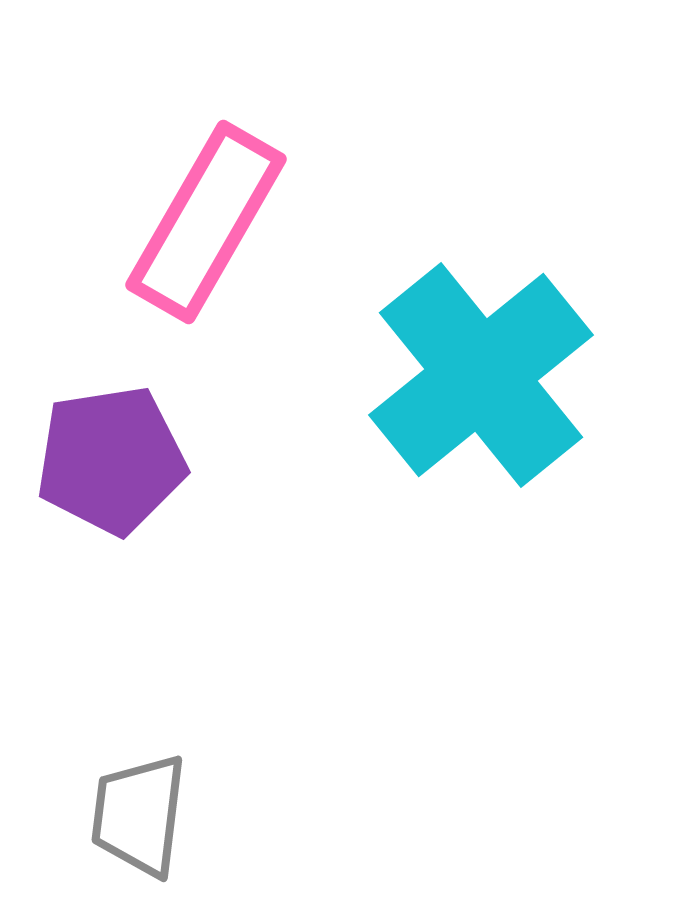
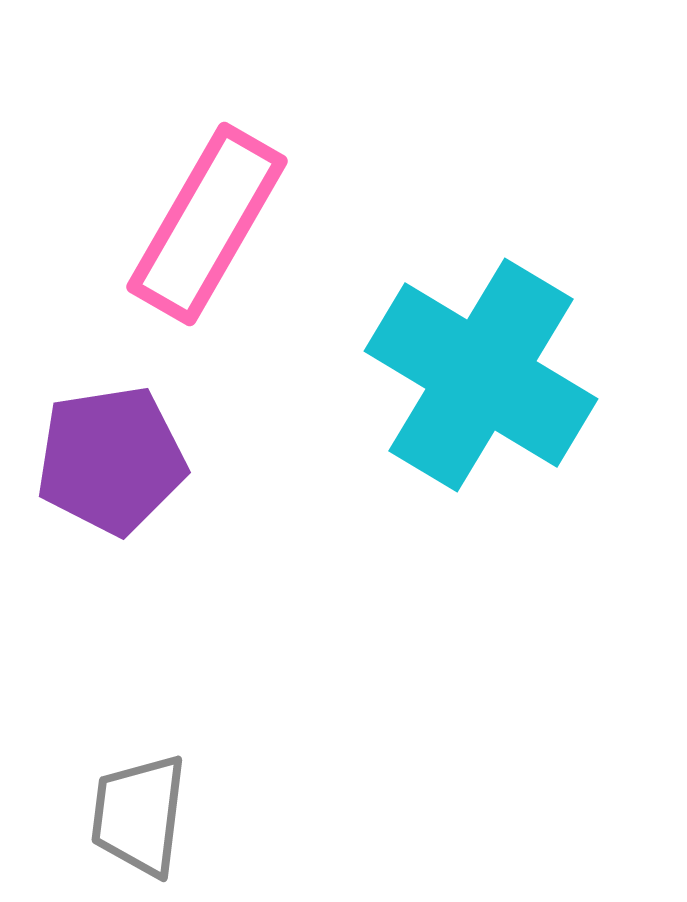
pink rectangle: moved 1 px right, 2 px down
cyan cross: rotated 20 degrees counterclockwise
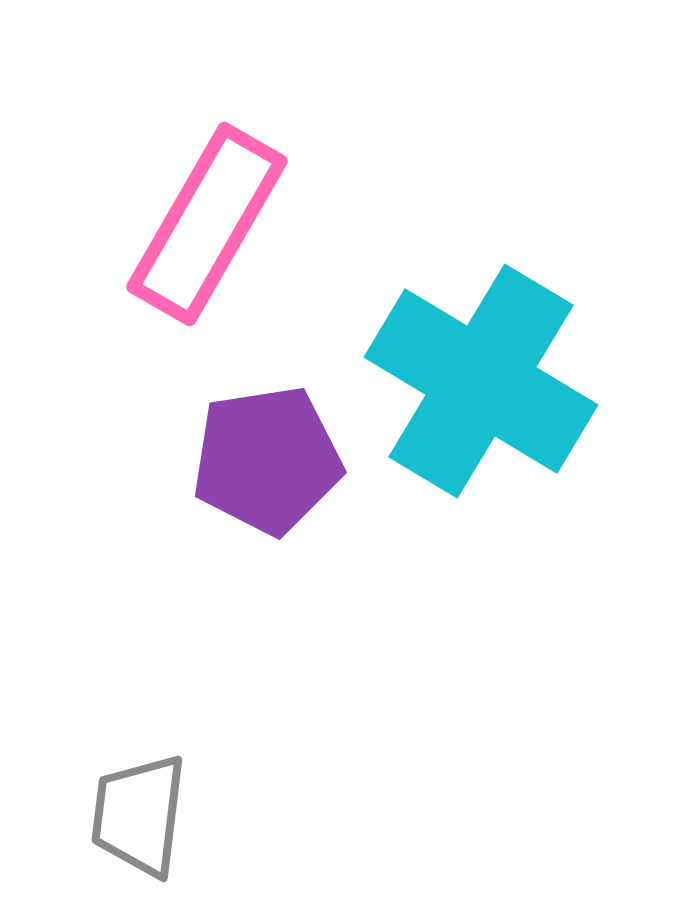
cyan cross: moved 6 px down
purple pentagon: moved 156 px right
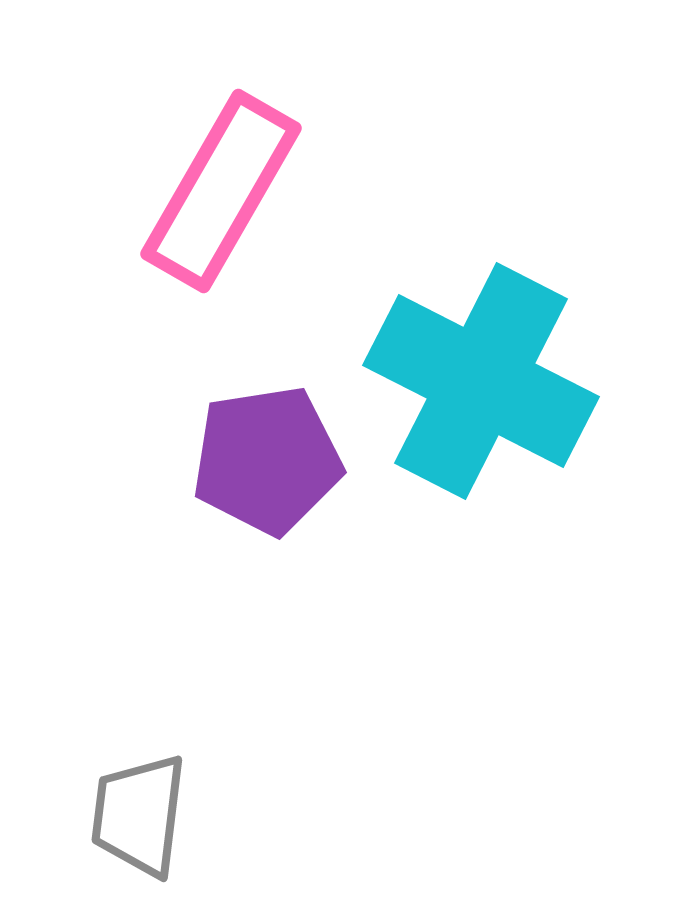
pink rectangle: moved 14 px right, 33 px up
cyan cross: rotated 4 degrees counterclockwise
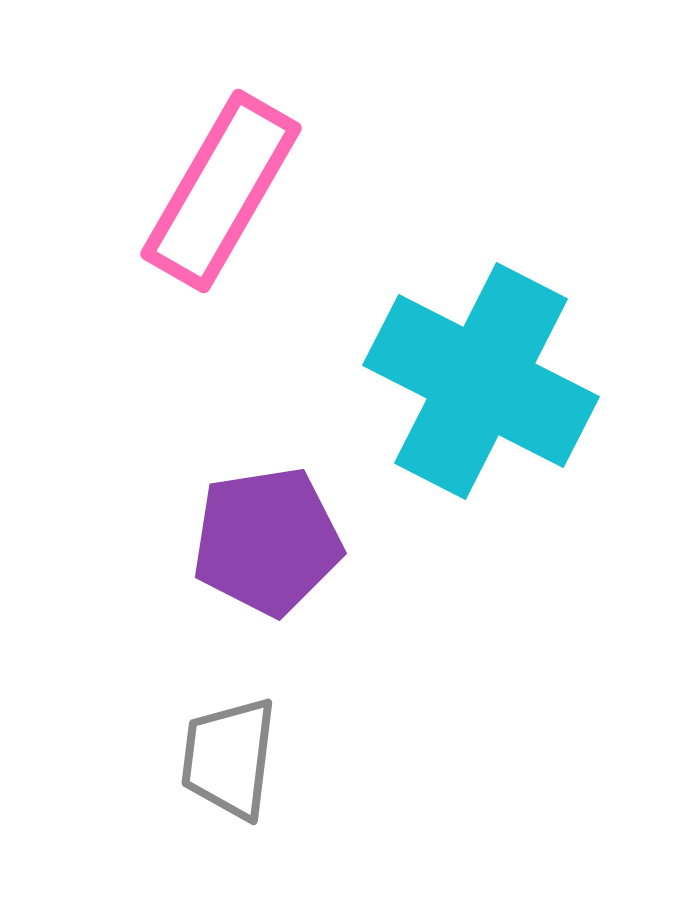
purple pentagon: moved 81 px down
gray trapezoid: moved 90 px right, 57 px up
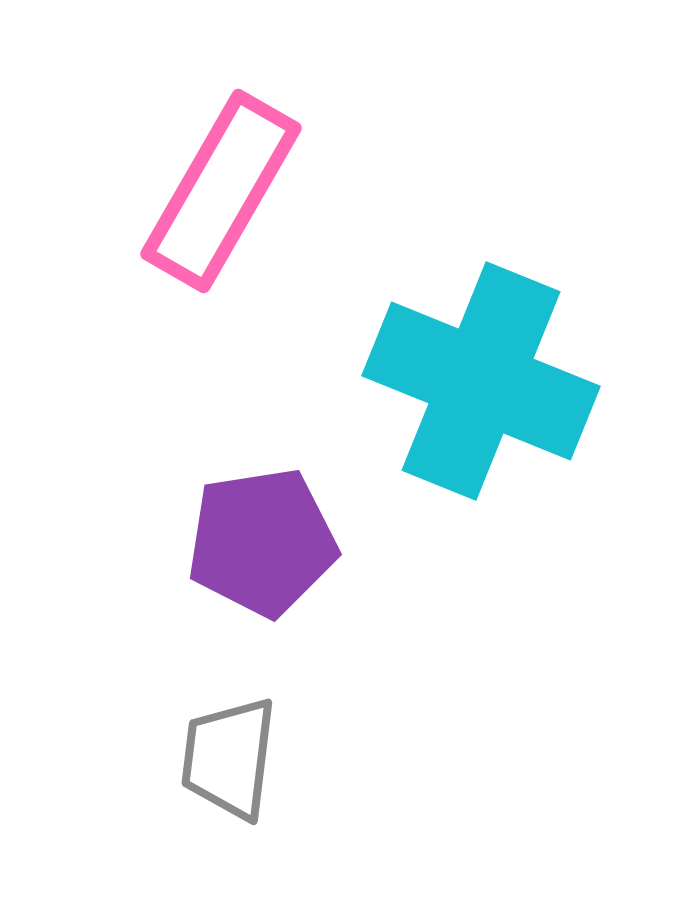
cyan cross: rotated 5 degrees counterclockwise
purple pentagon: moved 5 px left, 1 px down
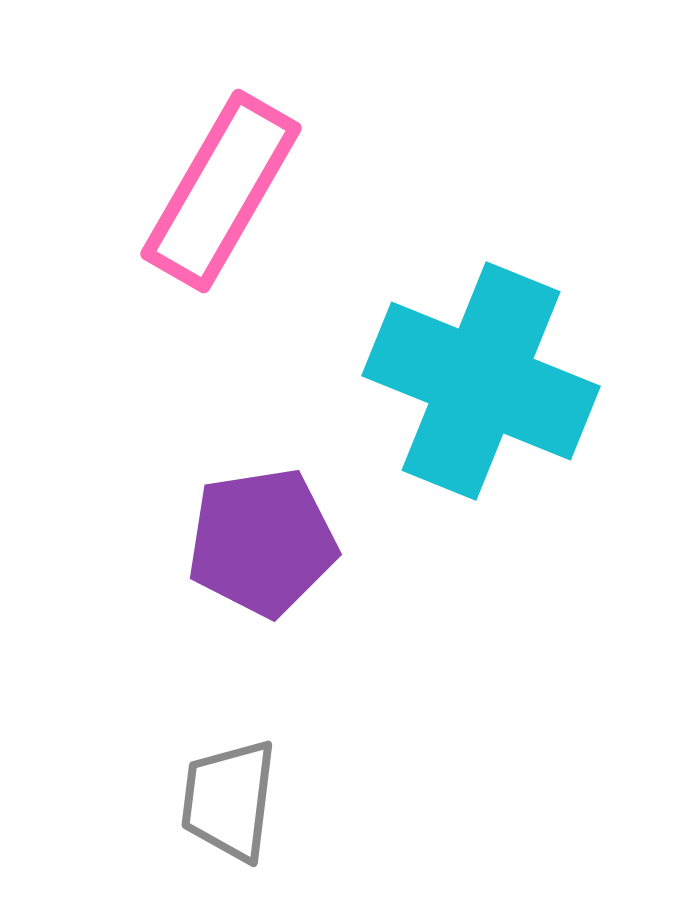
gray trapezoid: moved 42 px down
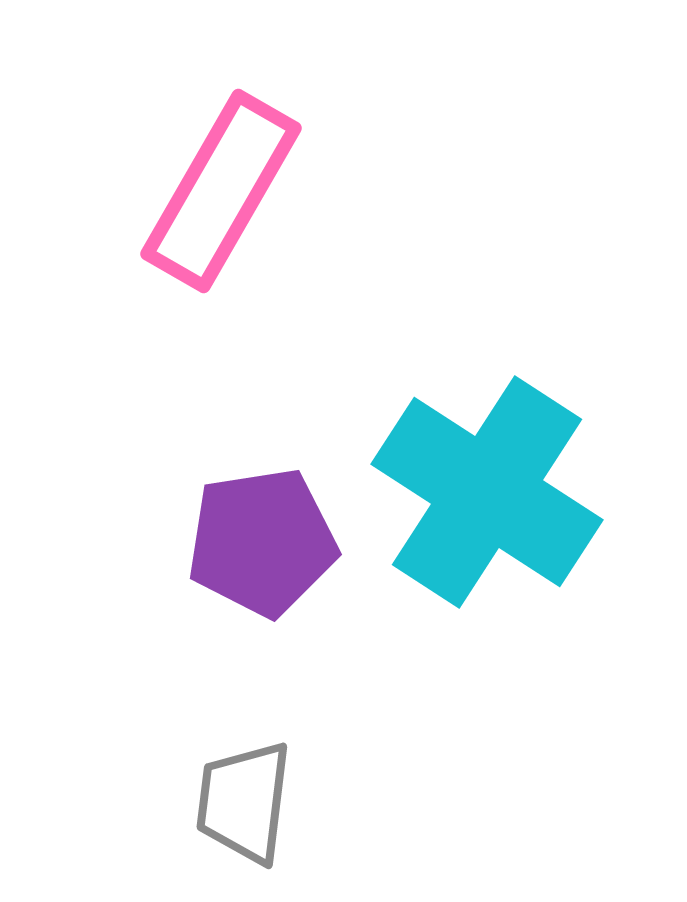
cyan cross: moved 6 px right, 111 px down; rotated 11 degrees clockwise
gray trapezoid: moved 15 px right, 2 px down
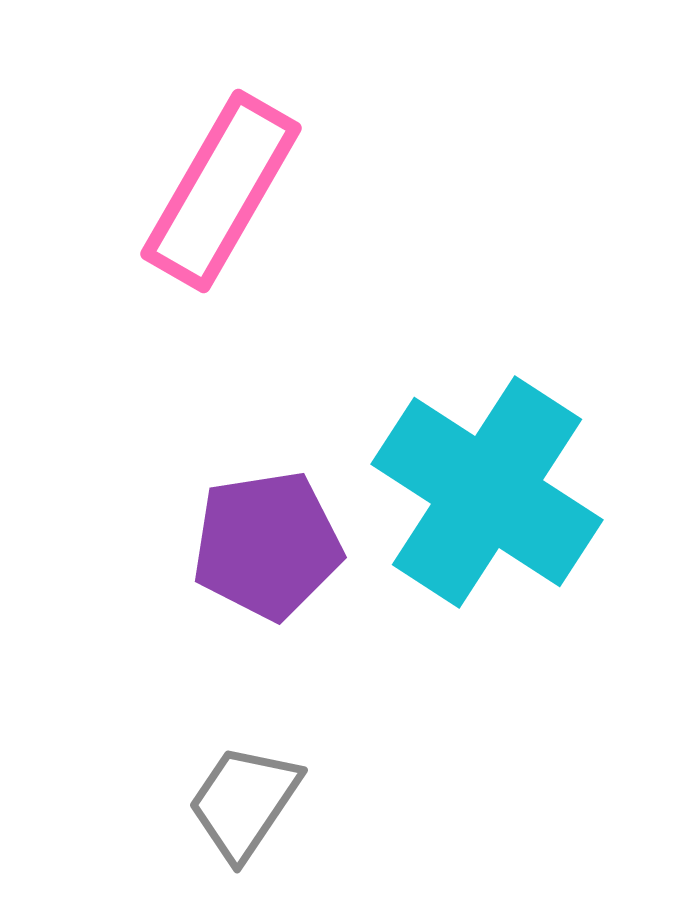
purple pentagon: moved 5 px right, 3 px down
gray trapezoid: rotated 27 degrees clockwise
